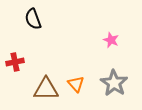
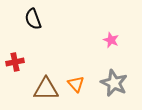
gray star: rotated 8 degrees counterclockwise
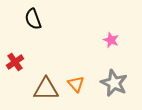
red cross: rotated 24 degrees counterclockwise
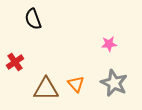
pink star: moved 2 px left, 4 px down; rotated 28 degrees counterclockwise
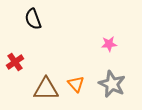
gray star: moved 2 px left, 1 px down
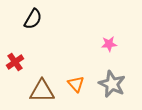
black semicircle: rotated 130 degrees counterclockwise
brown triangle: moved 4 px left, 2 px down
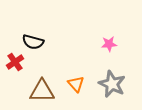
black semicircle: moved 23 px down; rotated 75 degrees clockwise
